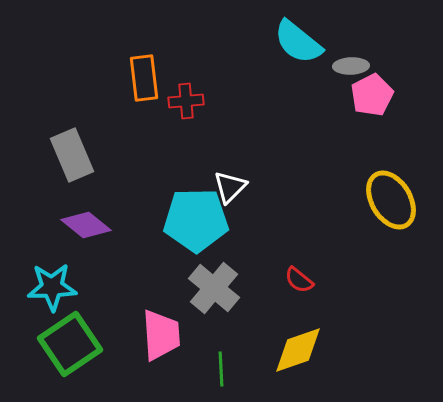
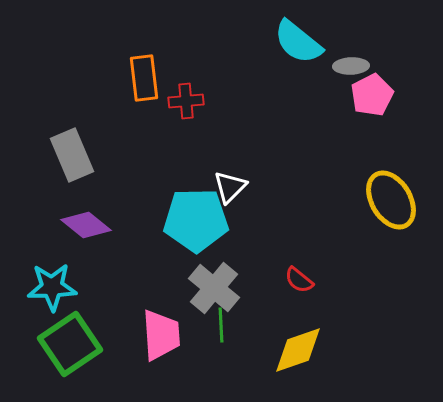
green line: moved 44 px up
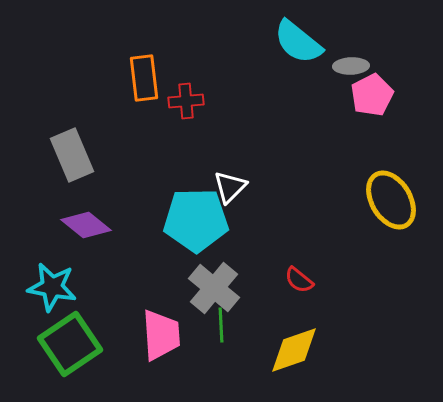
cyan star: rotated 12 degrees clockwise
yellow diamond: moved 4 px left
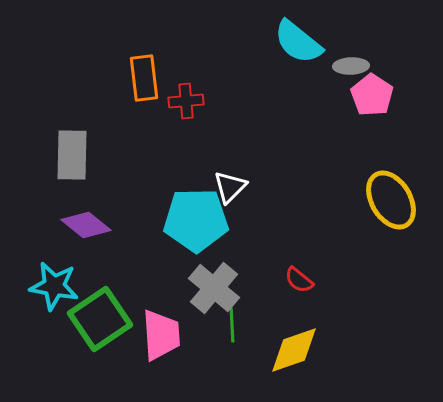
pink pentagon: rotated 12 degrees counterclockwise
gray rectangle: rotated 24 degrees clockwise
cyan star: moved 2 px right, 1 px up
green line: moved 11 px right
green square: moved 30 px right, 25 px up
